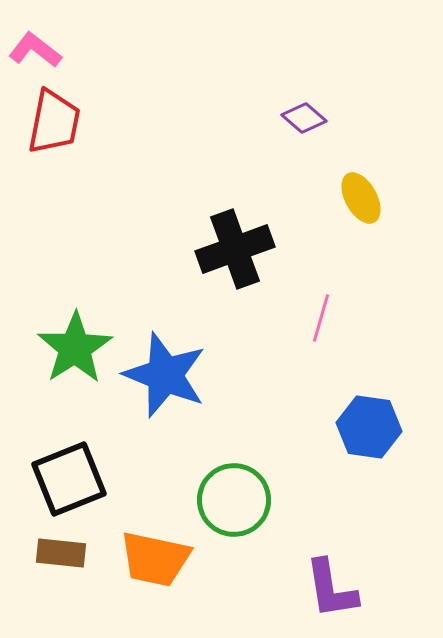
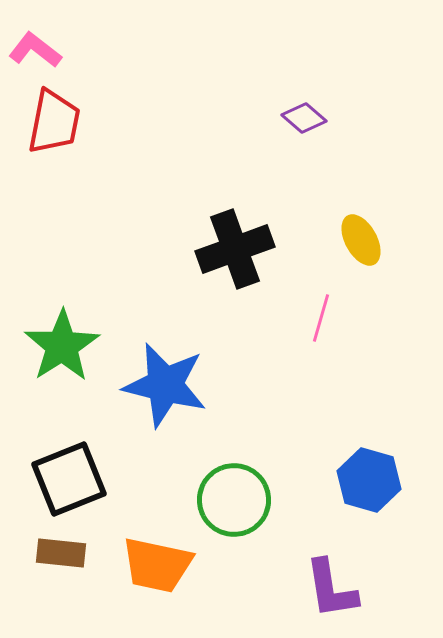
yellow ellipse: moved 42 px down
green star: moved 13 px left, 2 px up
blue star: moved 10 px down; rotated 8 degrees counterclockwise
blue hexagon: moved 53 px down; rotated 8 degrees clockwise
orange trapezoid: moved 2 px right, 6 px down
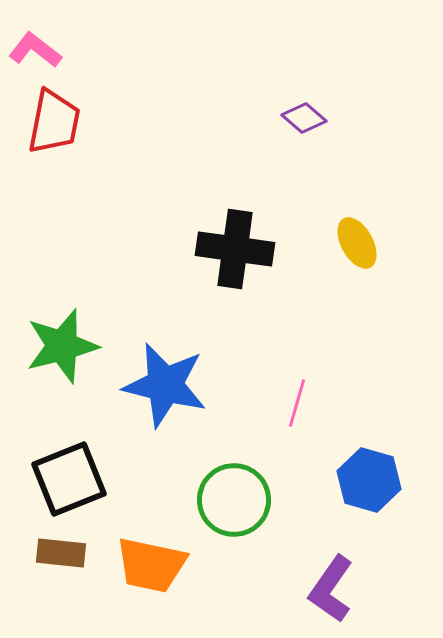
yellow ellipse: moved 4 px left, 3 px down
black cross: rotated 28 degrees clockwise
pink line: moved 24 px left, 85 px down
green star: rotated 18 degrees clockwise
orange trapezoid: moved 6 px left
purple L-shape: rotated 44 degrees clockwise
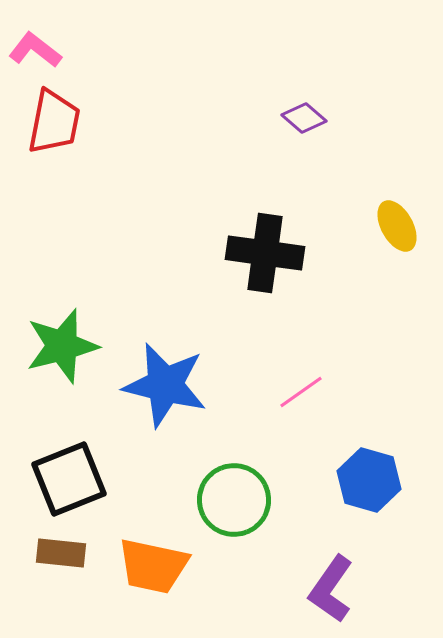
yellow ellipse: moved 40 px right, 17 px up
black cross: moved 30 px right, 4 px down
pink line: moved 4 px right, 11 px up; rotated 39 degrees clockwise
orange trapezoid: moved 2 px right, 1 px down
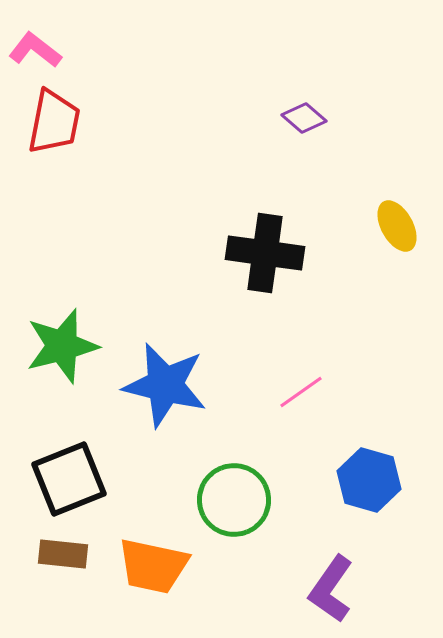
brown rectangle: moved 2 px right, 1 px down
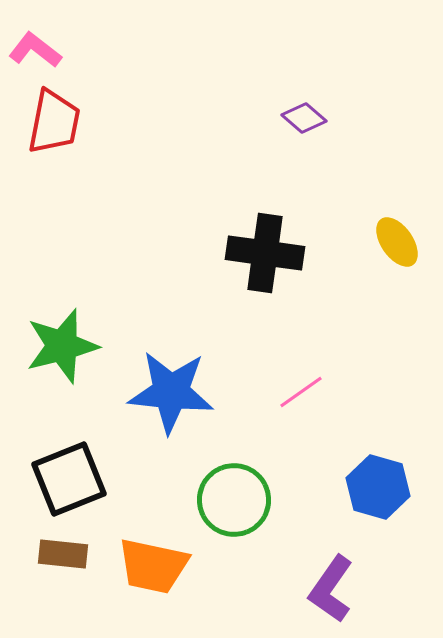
yellow ellipse: moved 16 px down; rotated 6 degrees counterclockwise
blue star: moved 6 px right, 7 px down; rotated 8 degrees counterclockwise
blue hexagon: moved 9 px right, 7 px down
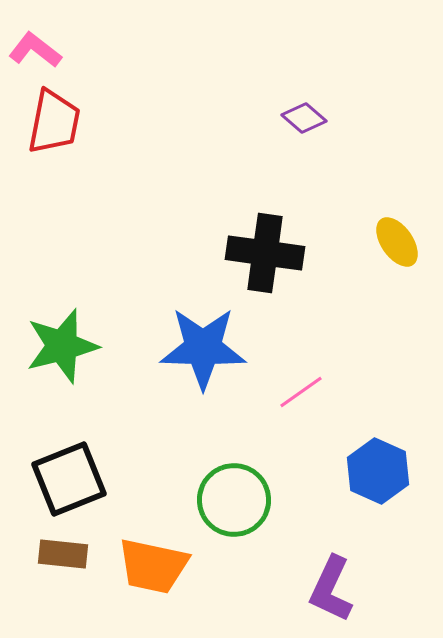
blue star: moved 32 px right, 44 px up; rotated 4 degrees counterclockwise
blue hexagon: moved 16 px up; rotated 8 degrees clockwise
purple L-shape: rotated 10 degrees counterclockwise
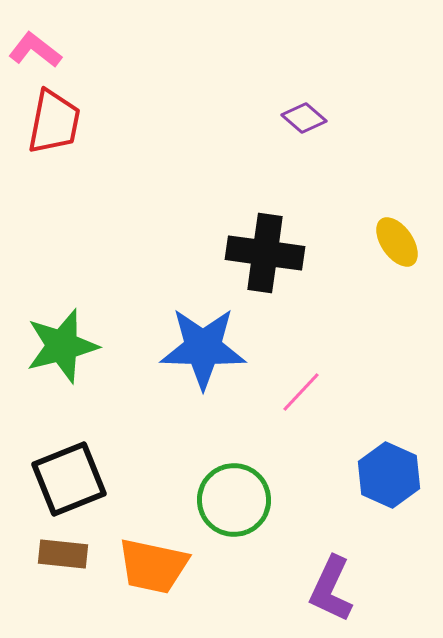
pink line: rotated 12 degrees counterclockwise
blue hexagon: moved 11 px right, 4 px down
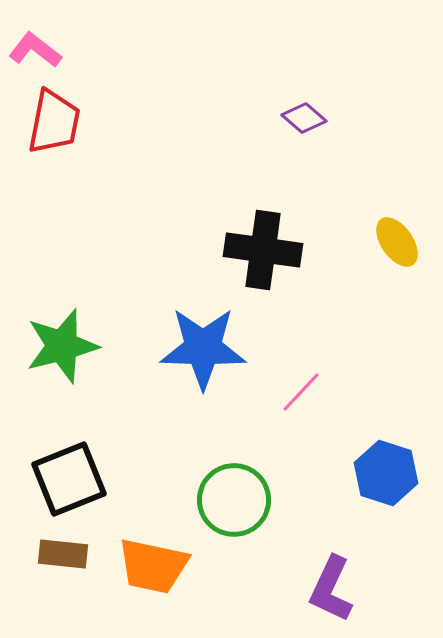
black cross: moved 2 px left, 3 px up
blue hexagon: moved 3 px left, 2 px up; rotated 6 degrees counterclockwise
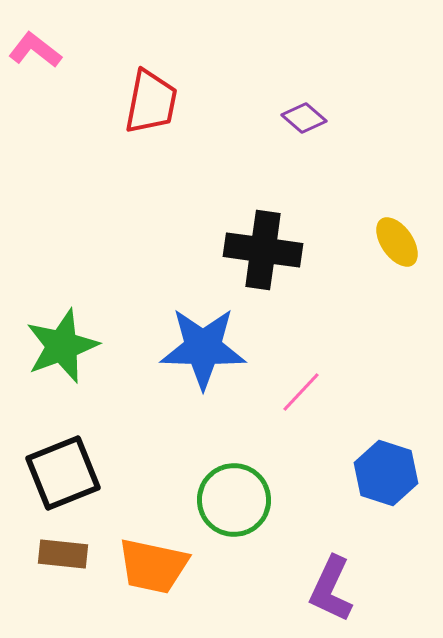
red trapezoid: moved 97 px right, 20 px up
green star: rotated 6 degrees counterclockwise
black square: moved 6 px left, 6 px up
